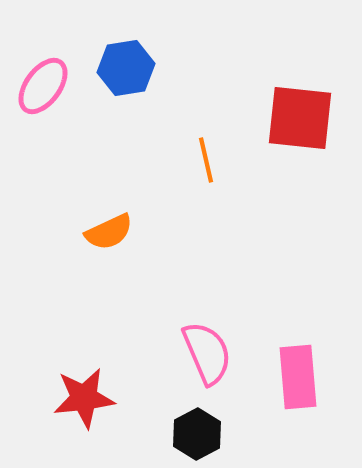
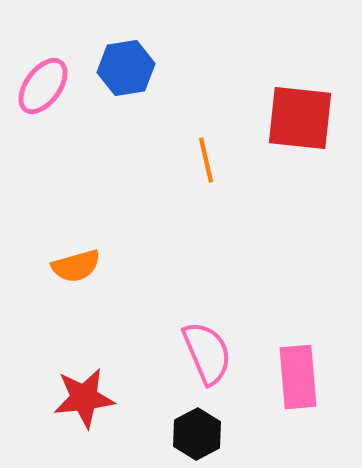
orange semicircle: moved 33 px left, 34 px down; rotated 9 degrees clockwise
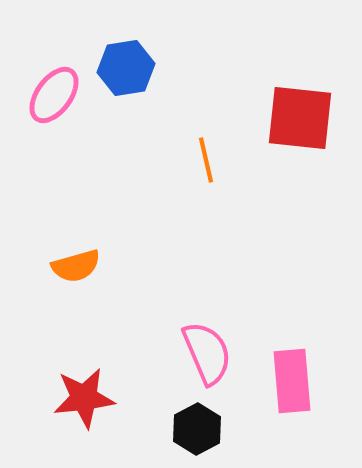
pink ellipse: moved 11 px right, 9 px down
pink rectangle: moved 6 px left, 4 px down
black hexagon: moved 5 px up
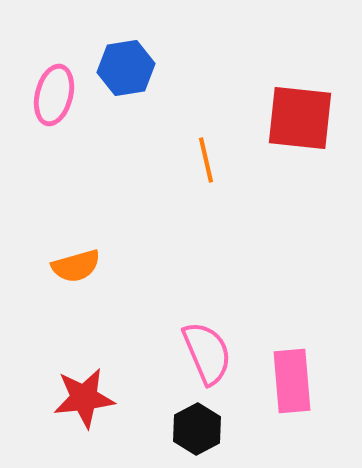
pink ellipse: rotated 22 degrees counterclockwise
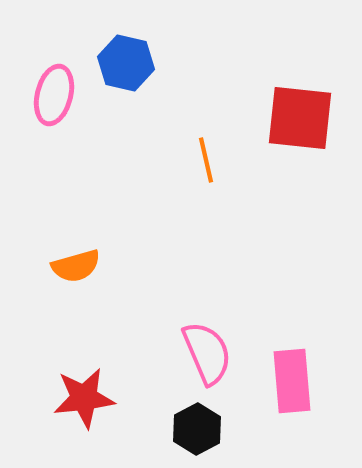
blue hexagon: moved 5 px up; rotated 22 degrees clockwise
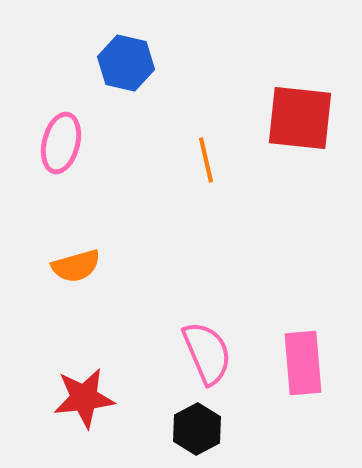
pink ellipse: moved 7 px right, 48 px down
pink rectangle: moved 11 px right, 18 px up
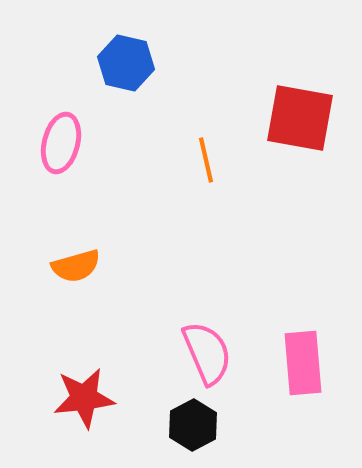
red square: rotated 4 degrees clockwise
black hexagon: moved 4 px left, 4 px up
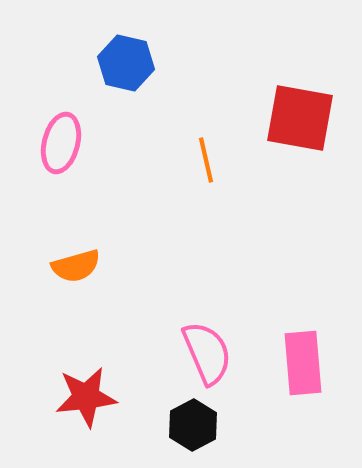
red star: moved 2 px right, 1 px up
